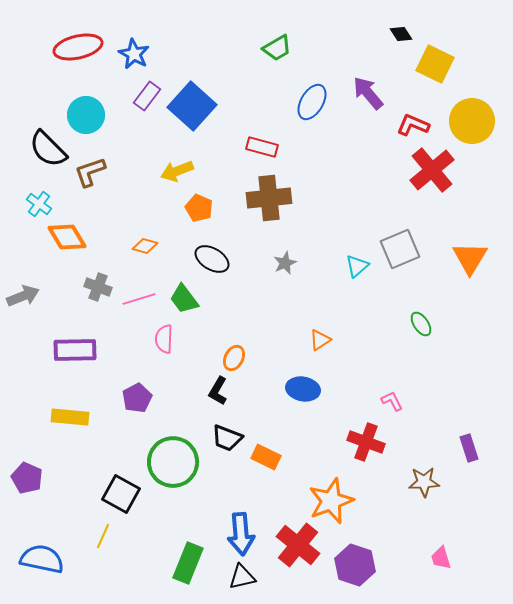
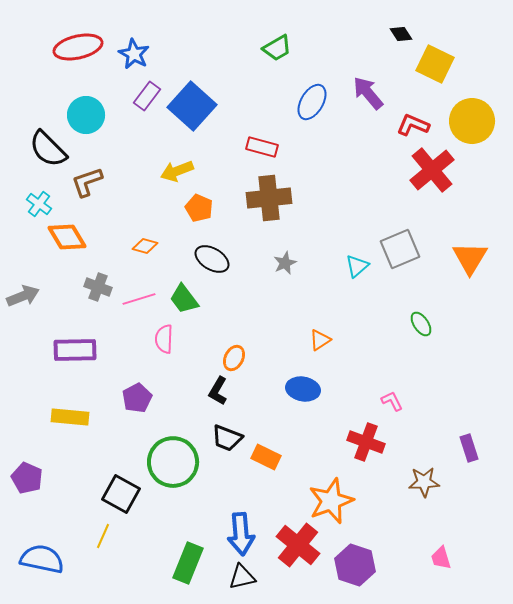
brown L-shape at (90, 172): moved 3 px left, 10 px down
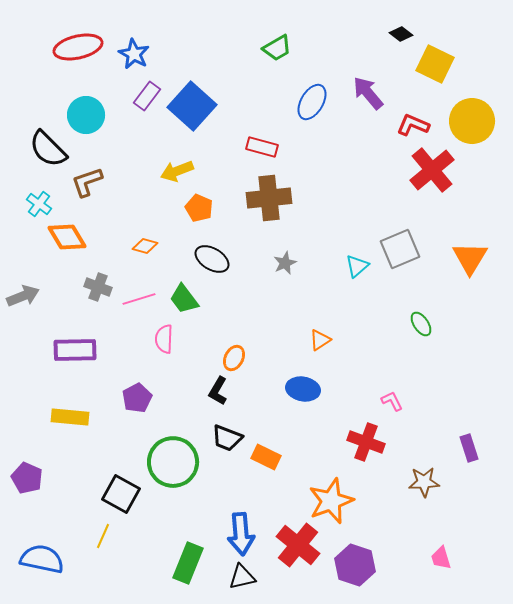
black diamond at (401, 34): rotated 20 degrees counterclockwise
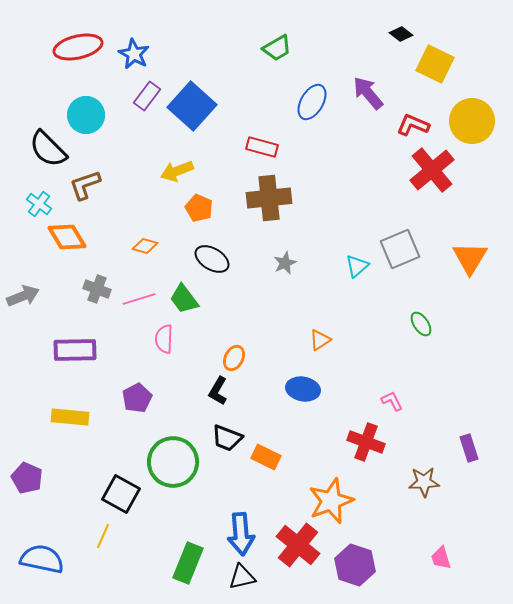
brown L-shape at (87, 182): moved 2 px left, 3 px down
gray cross at (98, 287): moved 1 px left, 2 px down
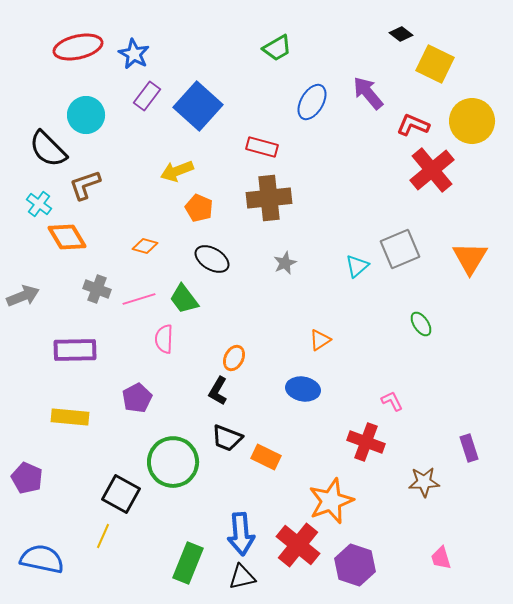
blue square at (192, 106): moved 6 px right
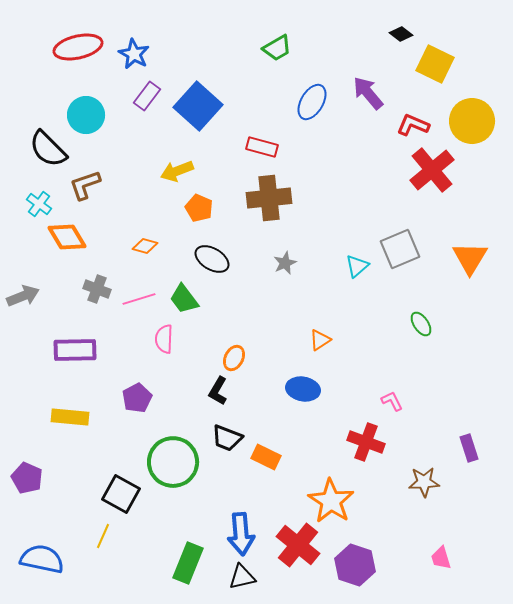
orange star at (331, 501): rotated 18 degrees counterclockwise
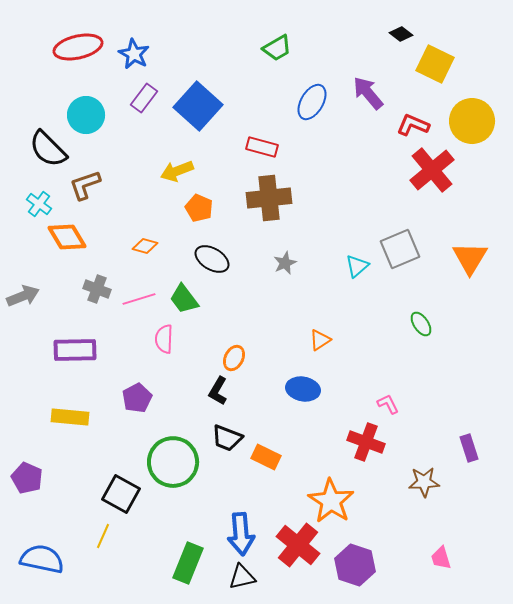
purple rectangle at (147, 96): moved 3 px left, 2 px down
pink L-shape at (392, 401): moved 4 px left, 3 px down
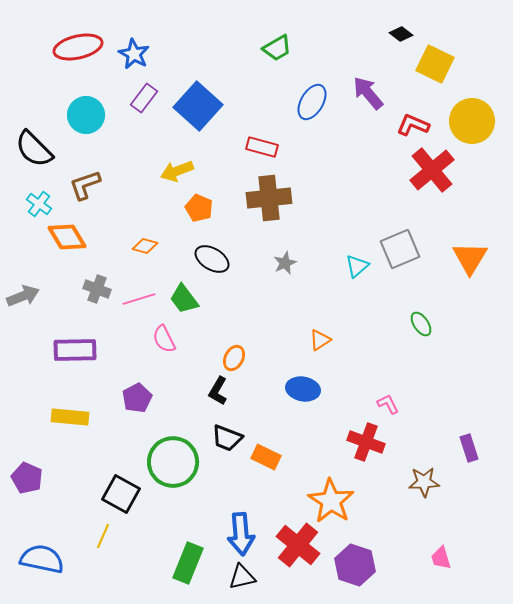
black semicircle at (48, 149): moved 14 px left
pink semicircle at (164, 339): rotated 28 degrees counterclockwise
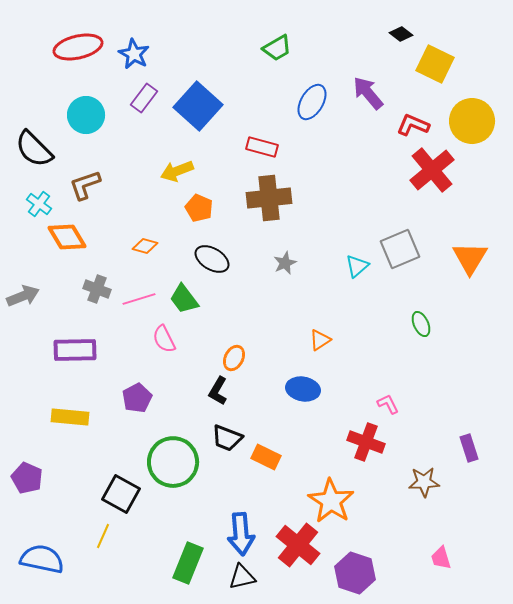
green ellipse at (421, 324): rotated 10 degrees clockwise
purple hexagon at (355, 565): moved 8 px down
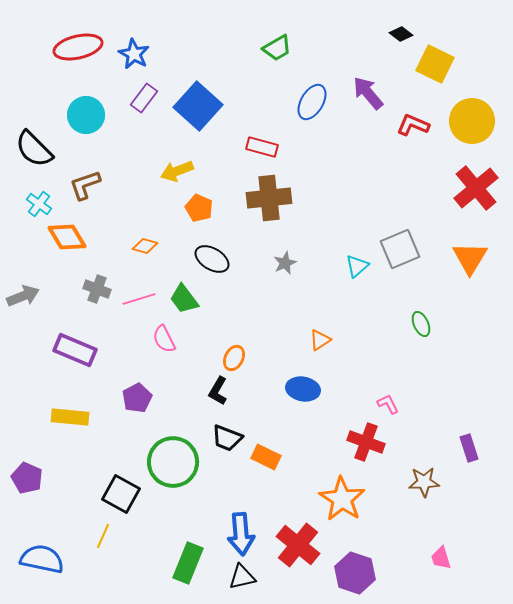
red cross at (432, 170): moved 44 px right, 18 px down
purple rectangle at (75, 350): rotated 24 degrees clockwise
orange star at (331, 501): moved 11 px right, 2 px up
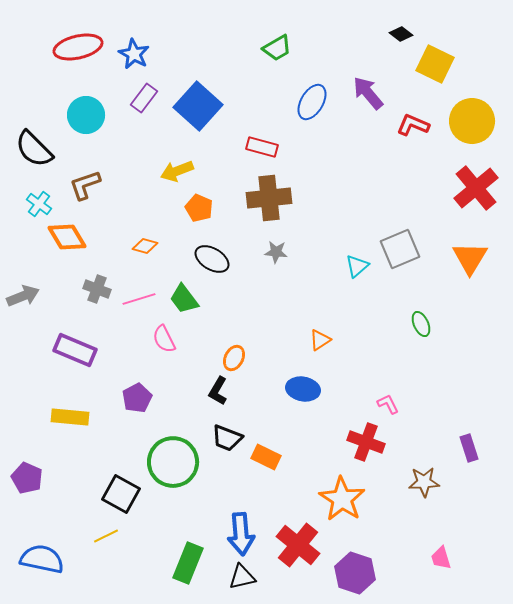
gray star at (285, 263): moved 9 px left, 11 px up; rotated 30 degrees clockwise
yellow line at (103, 536): moved 3 px right; rotated 40 degrees clockwise
